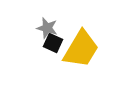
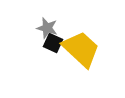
yellow trapezoid: rotated 78 degrees counterclockwise
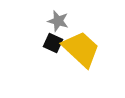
gray star: moved 11 px right, 7 px up
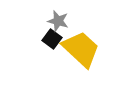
black square: moved 1 px left, 4 px up; rotated 12 degrees clockwise
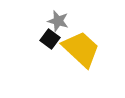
black square: moved 2 px left
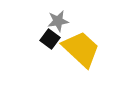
gray star: rotated 25 degrees counterclockwise
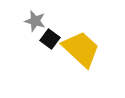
gray star: moved 23 px left; rotated 25 degrees clockwise
